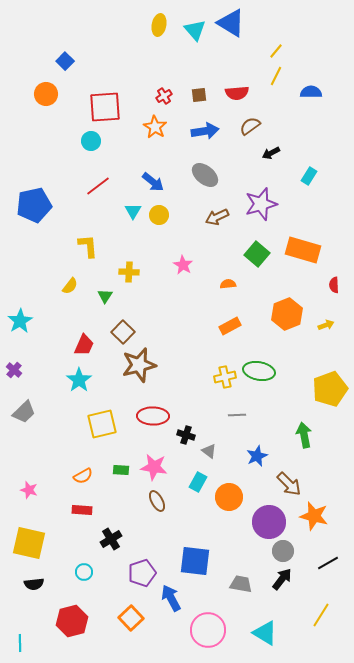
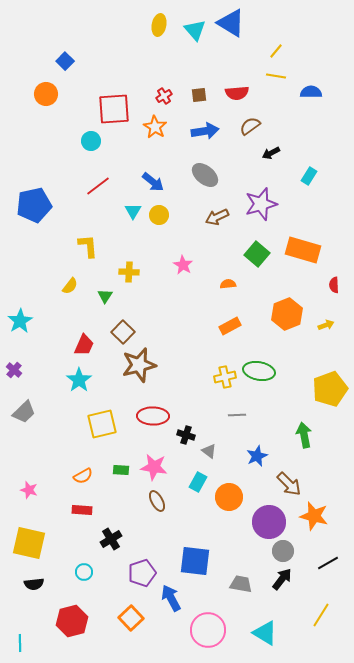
yellow line at (276, 76): rotated 72 degrees clockwise
red square at (105, 107): moved 9 px right, 2 px down
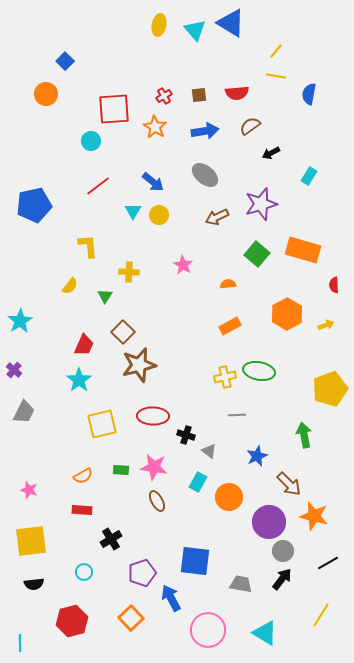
blue semicircle at (311, 92): moved 2 px left, 2 px down; rotated 80 degrees counterclockwise
orange hexagon at (287, 314): rotated 8 degrees counterclockwise
gray trapezoid at (24, 412): rotated 20 degrees counterclockwise
yellow square at (29, 543): moved 2 px right, 2 px up; rotated 20 degrees counterclockwise
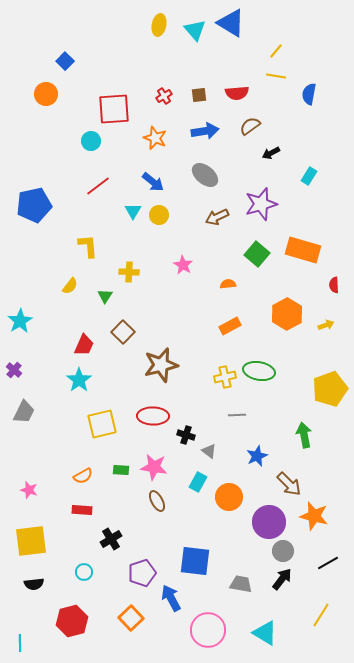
orange star at (155, 127): moved 11 px down; rotated 10 degrees counterclockwise
brown star at (139, 365): moved 22 px right
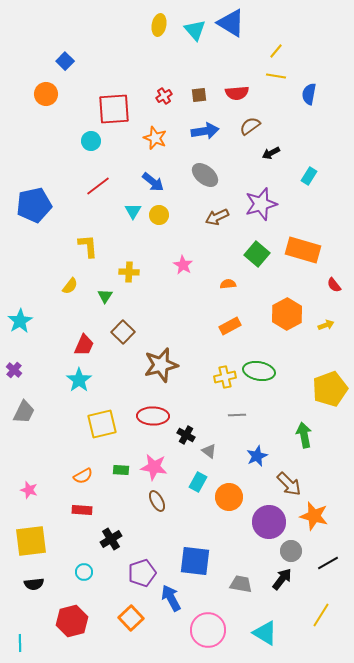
red semicircle at (334, 285): rotated 35 degrees counterclockwise
black cross at (186, 435): rotated 12 degrees clockwise
gray circle at (283, 551): moved 8 px right
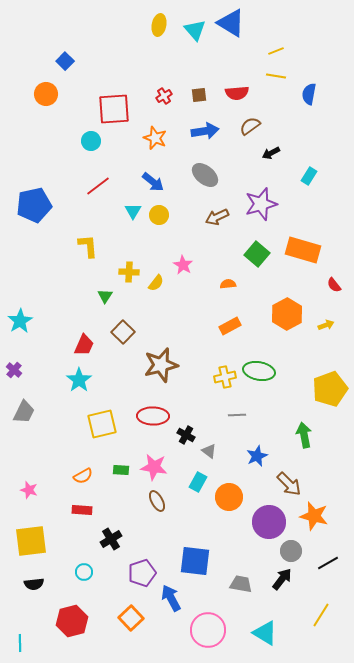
yellow line at (276, 51): rotated 28 degrees clockwise
yellow semicircle at (70, 286): moved 86 px right, 3 px up
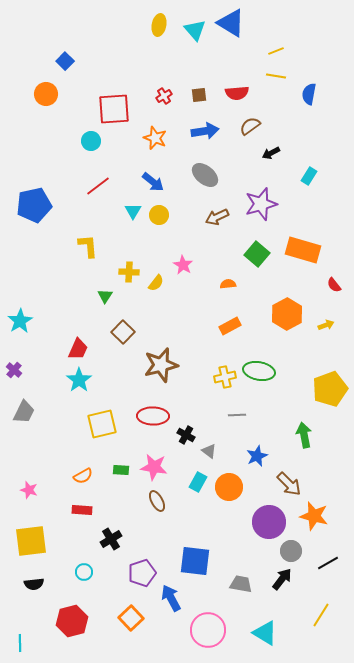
red trapezoid at (84, 345): moved 6 px left, 4 px down
orange circle at (229, 497): moved 10 px up
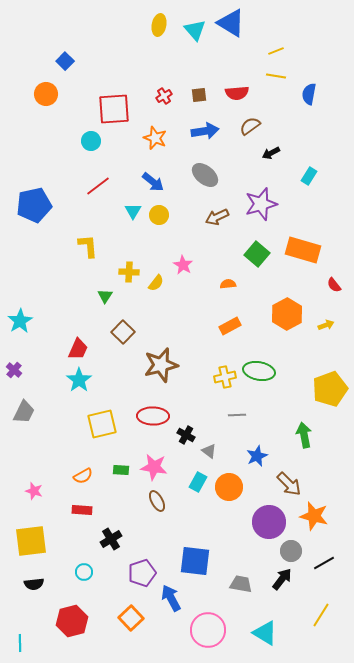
pink star at (29, 490): moved 5 px right, 1 px down
black line at (328, 563): moved 4 px left
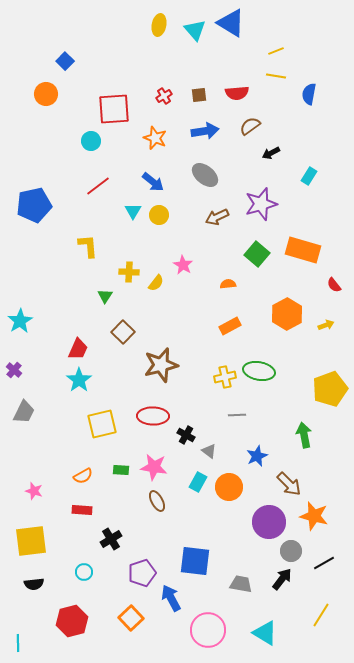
cyan line at (20, 643): moved 2 px left
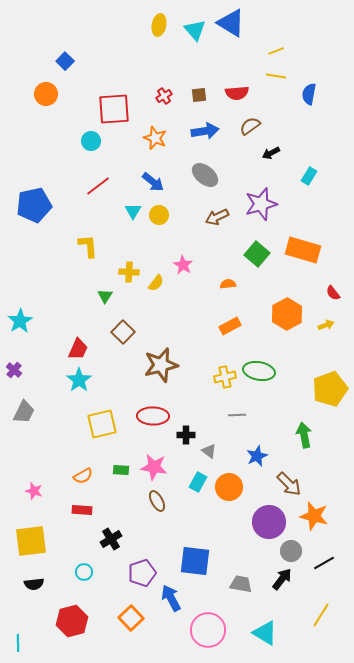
red semicircle at (334, 285): moved 1 px left, 8 px down
black cross at (186, 435): rotated 30 degrees counterclockwise
